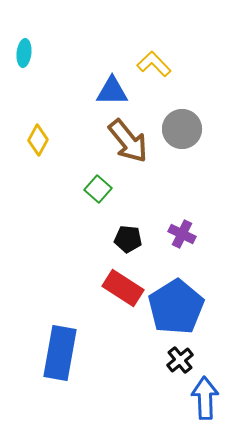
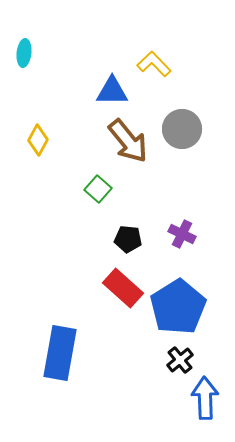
red rectangle: rotated 9 degrees clockwise
blue pentagon: moved 2 px right
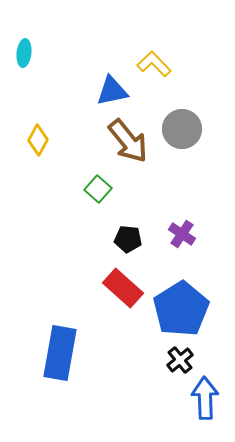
blue triangle: rotated 12 degrees counterclockwise
purple cross: rotated 8 degrees clockwise
blue pentagon: moved 3 px right, 2 px down
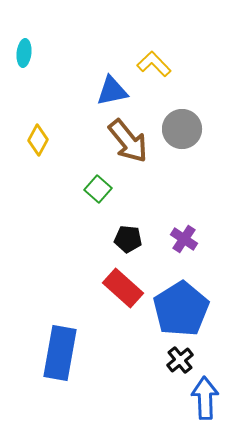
purple cross: moved 2 px right, 5 px down
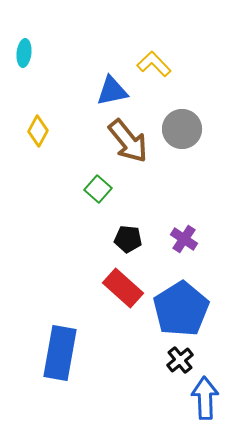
yellow diamond: moved 9 px up
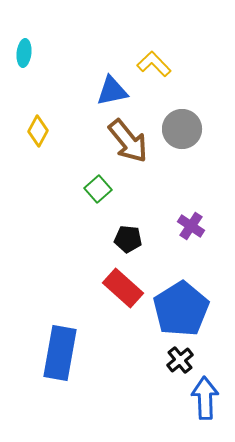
green square: rotated 8 degrees clockwise
purple cross: moved 7 px right, 13 px up
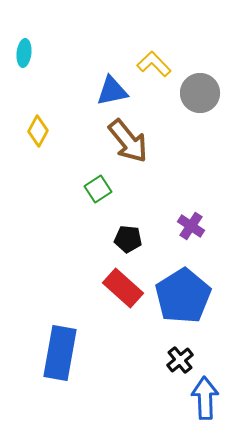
gray circle: moved 18 px right, 36 px up
green square: rotated 8 degrees clockwise
blue pentagon: moved 2 px right, 13 px up
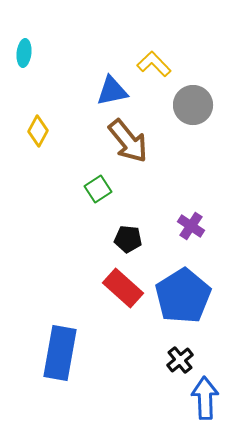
gray circle: moved 7 px left, 12 px down
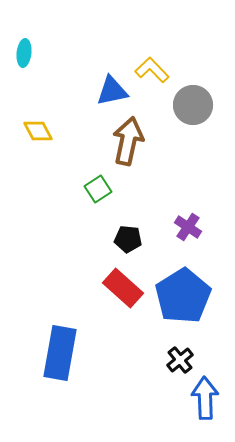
yellow L-shape: moved 2 px left, 6 px down
yellow diamond: rotated 56 degrees counterclockwise
brown arrow: rotated 129 degrees counterclockwise
purple cross: moved 3 px left, 1 px down
